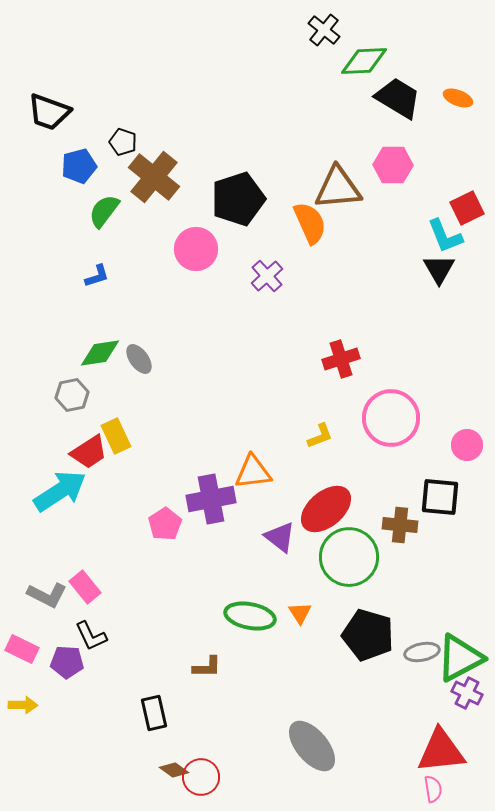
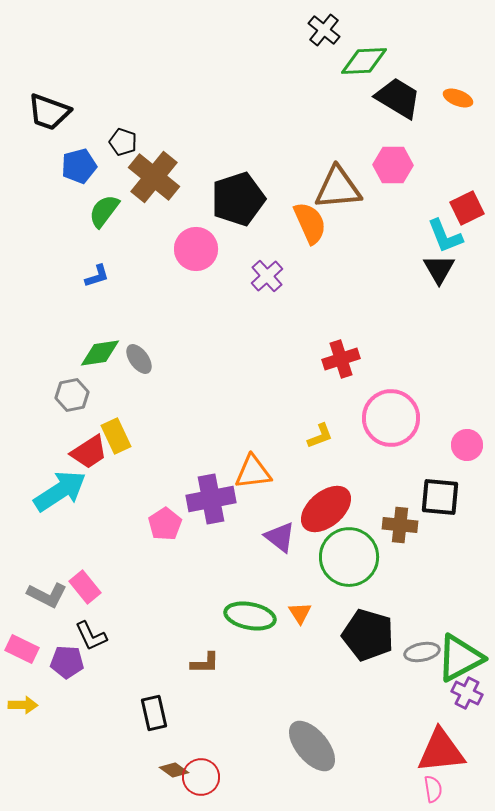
brown L-shape at (207, 667): moved 2 px left, 4 px up
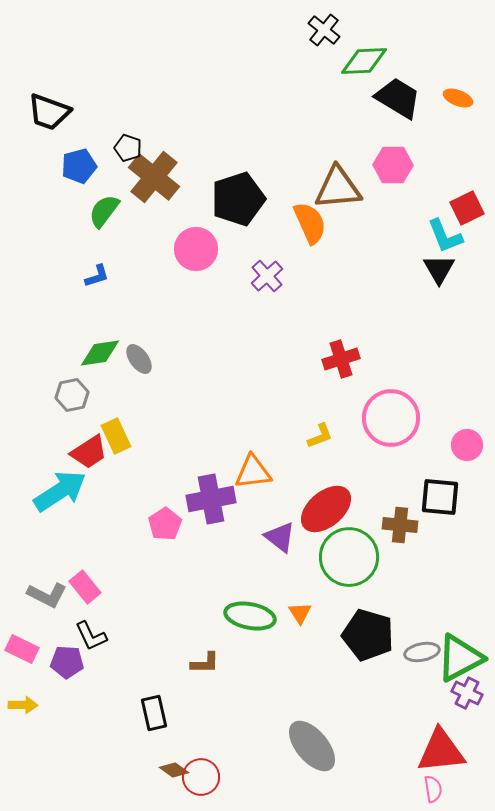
black pentagon at (123, 142): moved 5 px right, 6 px down
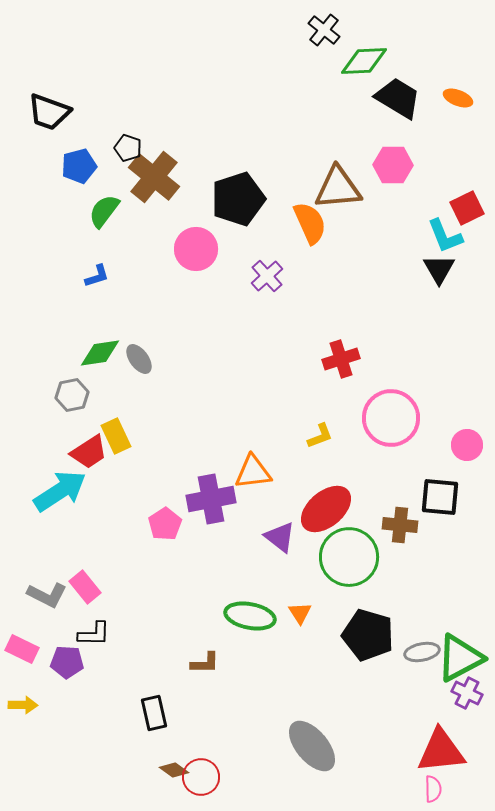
black L-shape at (91, 636): moved 3 px right, 2 px up; rotated 64 degrees counterclockwise
pink semicircle at (433, 789): rotated 8 degrees clockwise
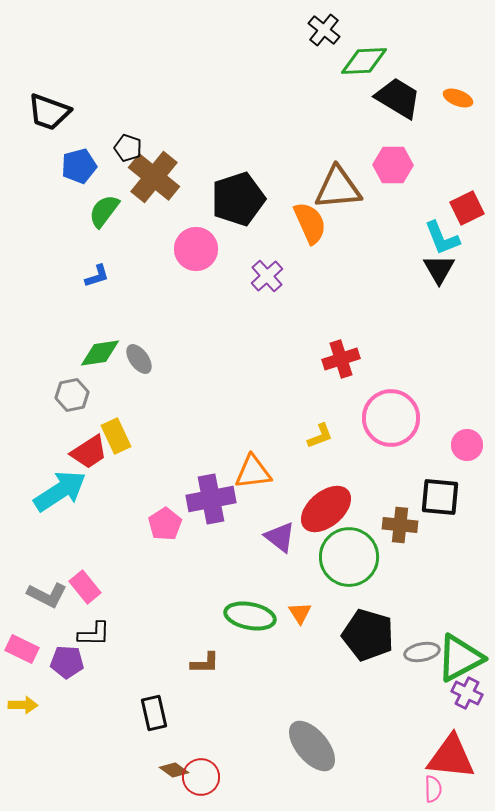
cyan L-shape at (445, 236): moved 3 px left, 2 px down
red triangle at (441, 751): moved 10 px right, 6 px down; rotated 12 degrees clockwise
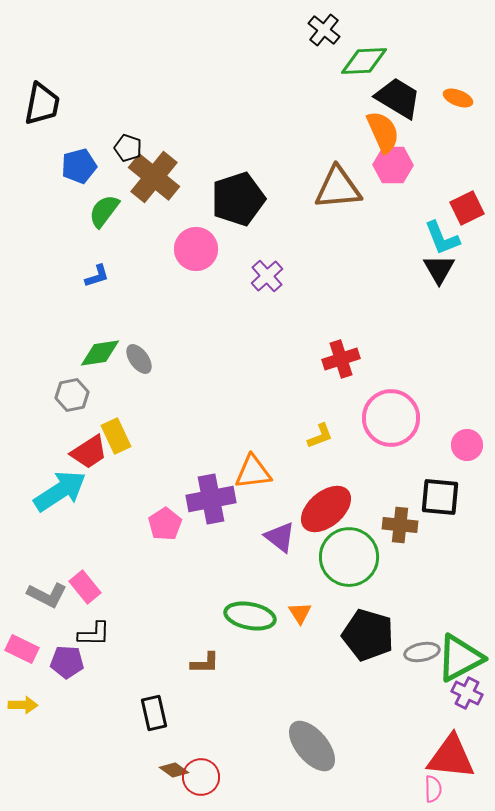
black trapezoid at (49, 112): moved 7 px left, 8 px up; rotated 99 degrees counterclockwise
orange semicircle at (310, 223): moved 73 px right, 91 px up
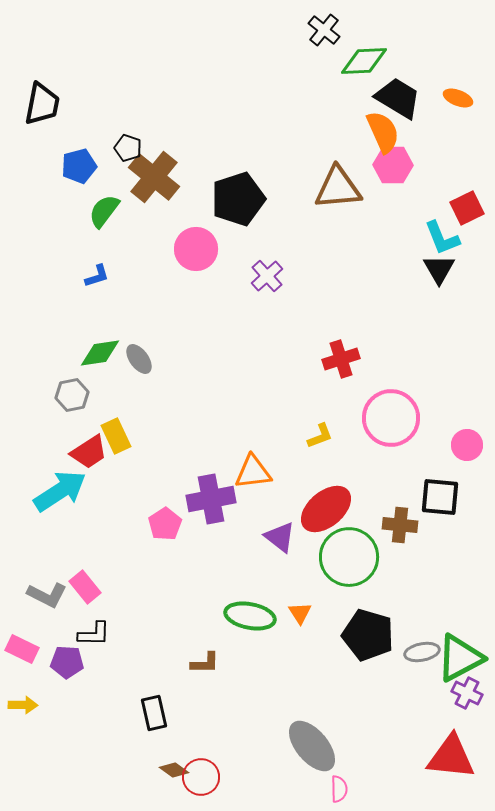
pink semicircle at (433, 789): moved 94 px left
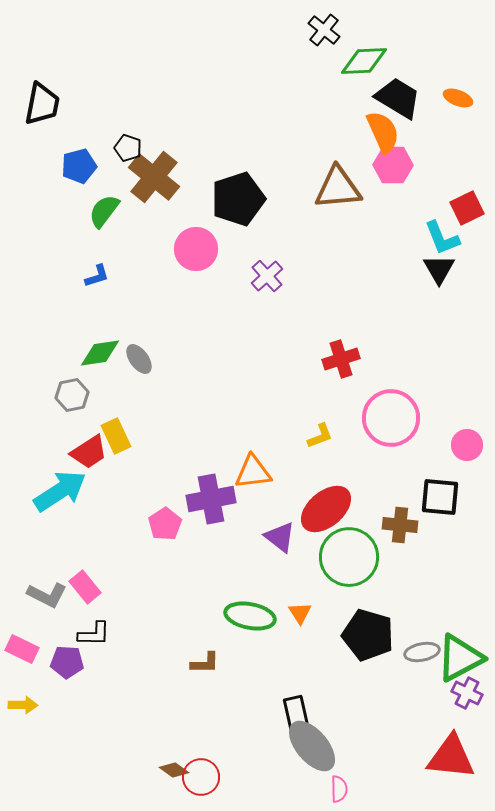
black rectangle at (154, 713): moved 142 px right
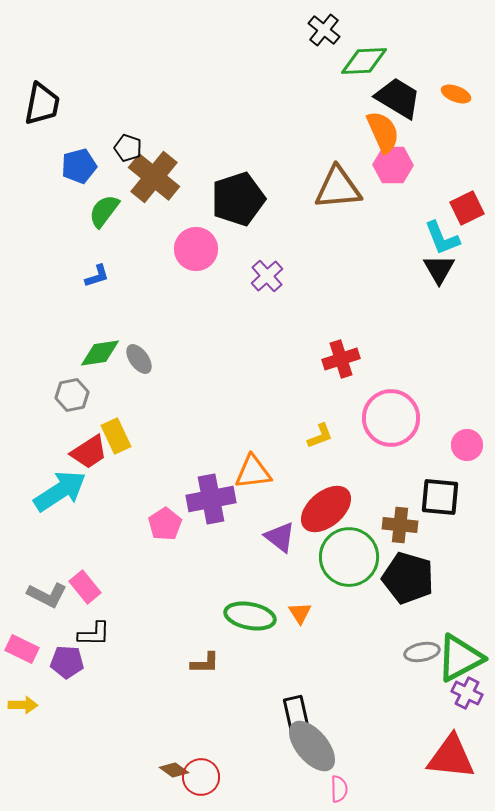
orange ellipse at (458, 98): moved 2 px left, 4 px up
black pentagon at (368, 635): moved 40 px right, 57 px up
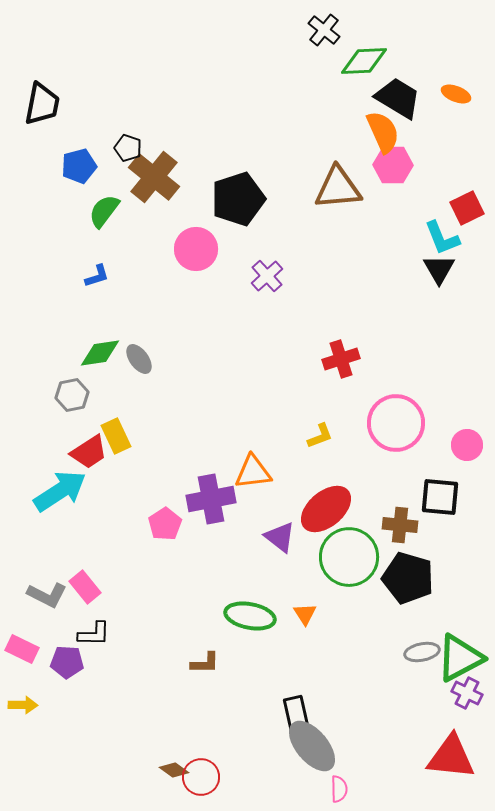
pink circle at (391, 418): moved 5 px right, 5 px down
orange triangle at (300, 613): moved 5 px right, 1 px down
